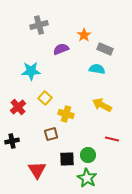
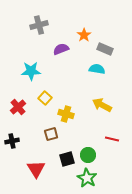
black square: rotated 14 degrees counterclockwise
red triangle: moved 1 px left, 1 px up
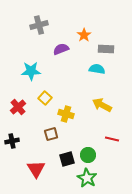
gray rectangle: moved 1 px right; rotated 21 degrees counterclockwise
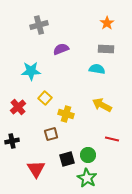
orange star: moved 23 px right, 12 px up
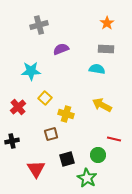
red line: moved 2 px right
green circle: moved 10 px right
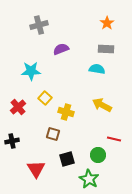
yellow cross: moved 2 px up
brown square: moved 2 px right; rotated 32 degrees clockwise
green star: moved 2 px right, 1 px down
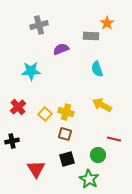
gray rectangle: moved 15 px left, 13 px up
cyan semicircle: rotated 119 degrees counterclockwise
yellow square: moved 16 px down
brown square: moved 12 px right
